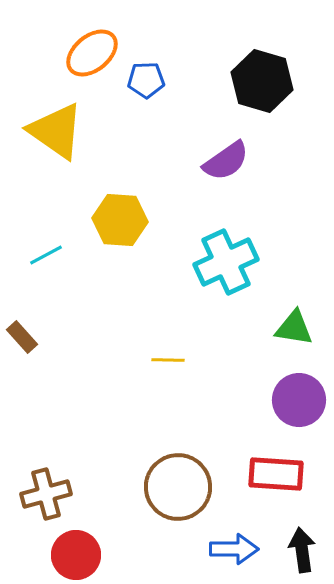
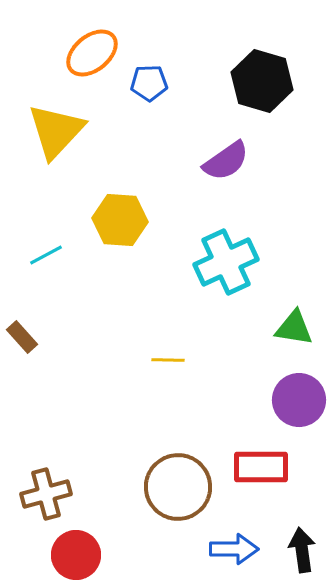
blue pentagon: moved 3 px right, 3 px down
yellow triangle: rotated 38 degrees clockwise
red rectangle: moved 15 px left, 7 px up; rotated 4 degrees counterclockwise
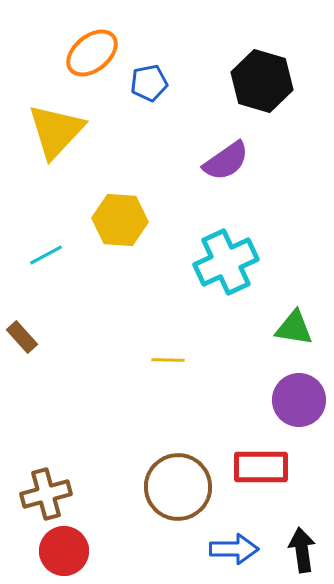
blue pentagon: rotated 9 degrees counterclockwise
red circle: moved 12 px left, 4 px up
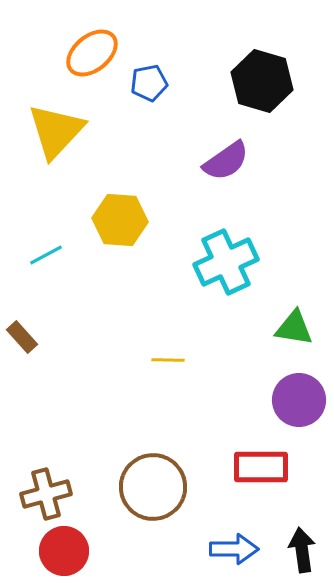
brown circle: moved 25 px left
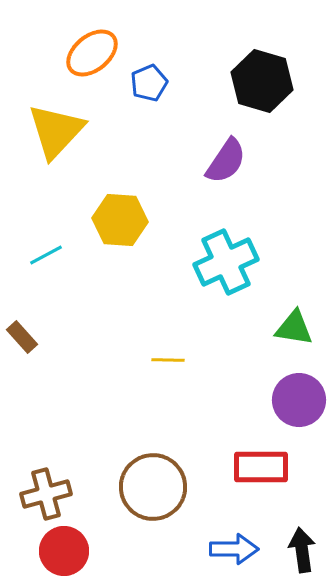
blue pentagon: rotated 12 degrees counterclockwise
purple semicircle: rotated 21 degrees counterclockwise
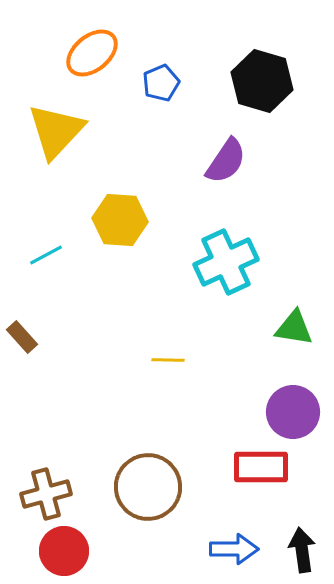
blue pentagon: moved 12 px right
purple circle: moved 6 px left, 12 px down
brown circle: moved 5 px left
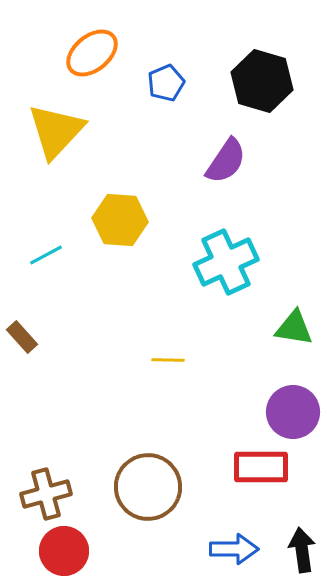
blue pentagon: moved 5 px right
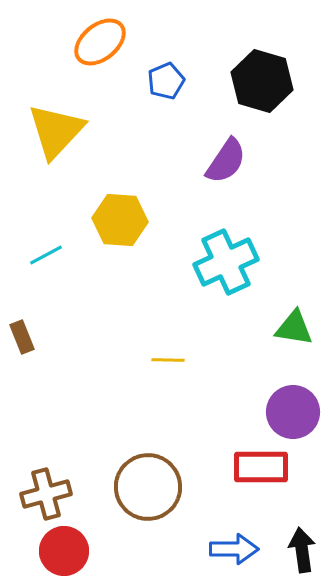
orange ellipse: moved 8 px right, 11 px up
blue pentagon: moved 2 px up
brown rectangle: rotated 20 degrees clockwise
